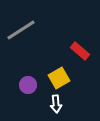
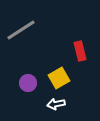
red rectangle: rotated 36 degrees clockwise
purple circle: moved 2 px up
white arrow: rotated 84 degrees clockwise
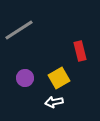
gray line: moved 2 px left
purple circle: moved 3 px left, 5 px up
white arrow: moved 2 px left, 2 px up
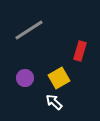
gray line: moved 10 px right
red rectangle: rotated 30 degrees clockwise
white arrow: rotated 54 degrees clockwise
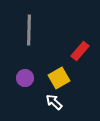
gray line: rotated 56 degrees counterclockwise
red rectangle: rotated 24 degrees clockwise
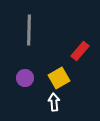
white arrow: rotated 42 degrees clockwise
